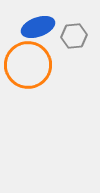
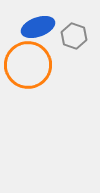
gray hexagon: rotated 25 degrees clockwise
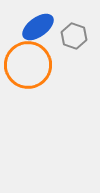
blue ellipse: rotated 16 degrees counterclockwise
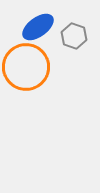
orange circle: moved 2 px left, 2 px down
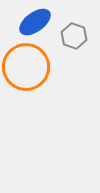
blue ellipse: moved 3 px left, 5 px up
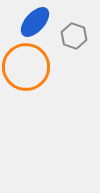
blue ellipse: rotated 12 degrees counterclockwise
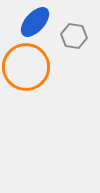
gray hexagon: rotated 10 degrees counterclockwise
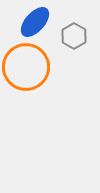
gray hexagon: rotated 20 degrees clockwise
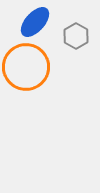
gray hexagon: moved 2 px right
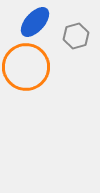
gray hexagon: rotated 15 degrees clockwise
